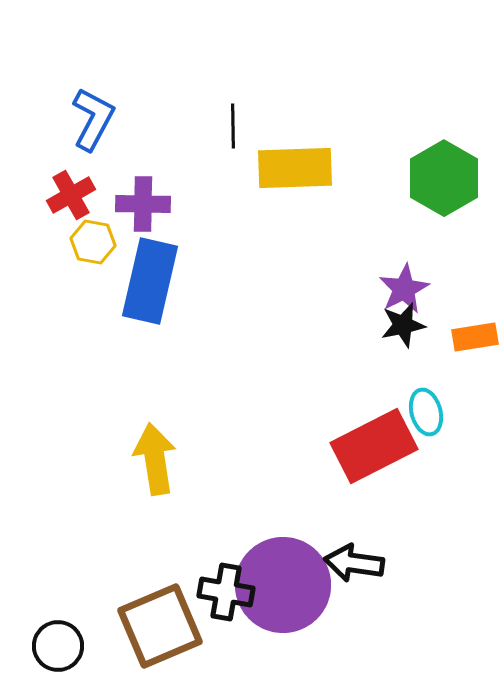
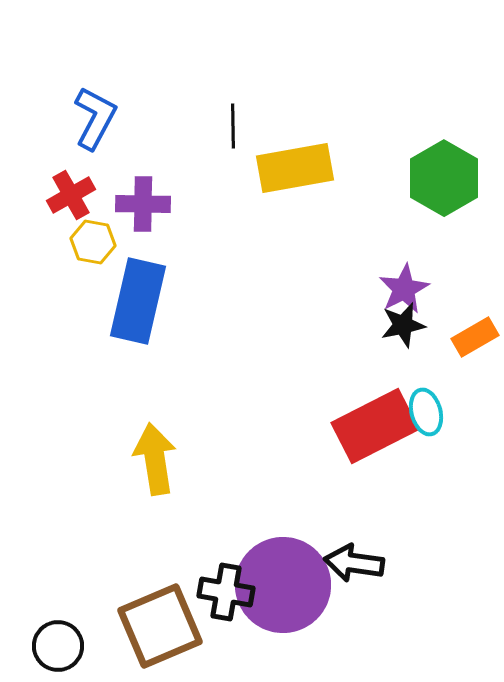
blue L-shape: moved 2 px right, 1 px up
yellow rectangle: rotated 8 degrees counterclockwise
blue rectangle: moved 12 px left, 20 px down
orange rectangle: rotated 21 degrees counterclockwise
red rectangle: moved 1 px right, 20 px up
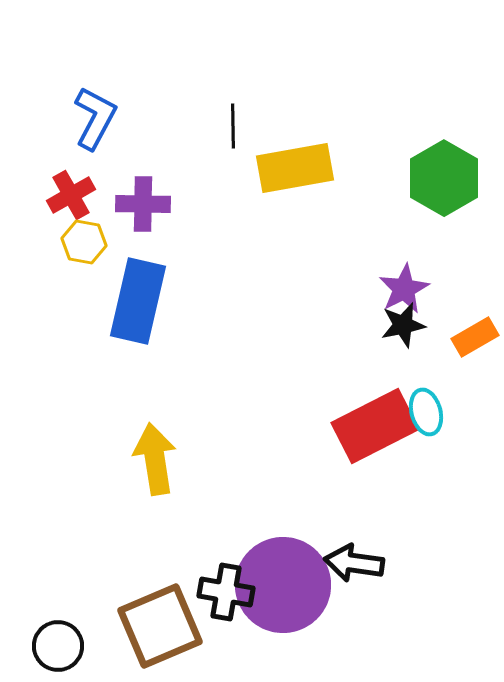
yellow hexagon: moved 9 px left
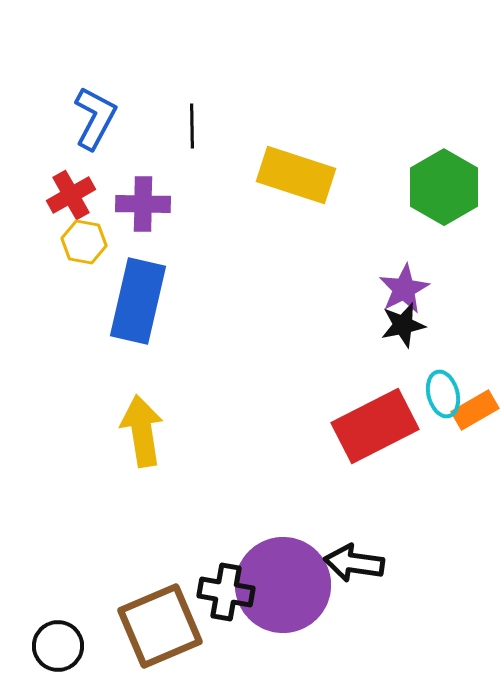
black line: moved 41 px left
yellow rectangle: moved 1 px right, 7 px down; rotated 28 degrees clockwise
green hexagon: moved 9 px down
orange rectangle: moved 73 px down
cyan ellipse: moved 17 px right, 18 px up
yellow arrow: moved 13 px left, 28 px up
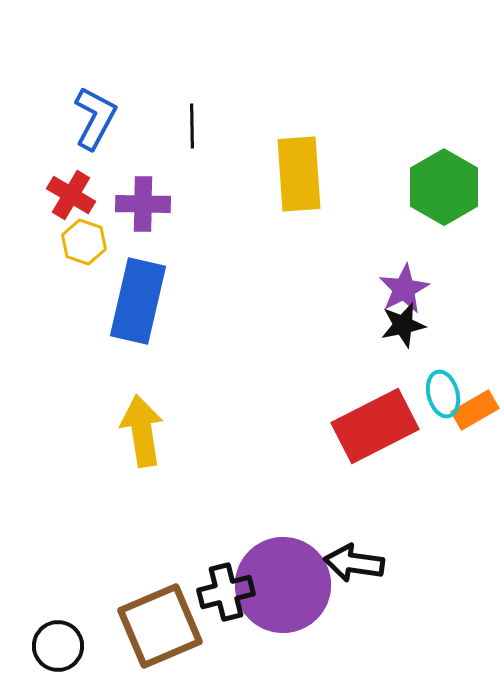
yellow rectangle: moved 3 px right, 1 px up; rotated 68 degrees clockwise
red cross: rotated 30 degrees counterclockwise
yellow hexagon: rotated 9 degrees clockwise
black cross: rotated 24 degrees counterclockwise
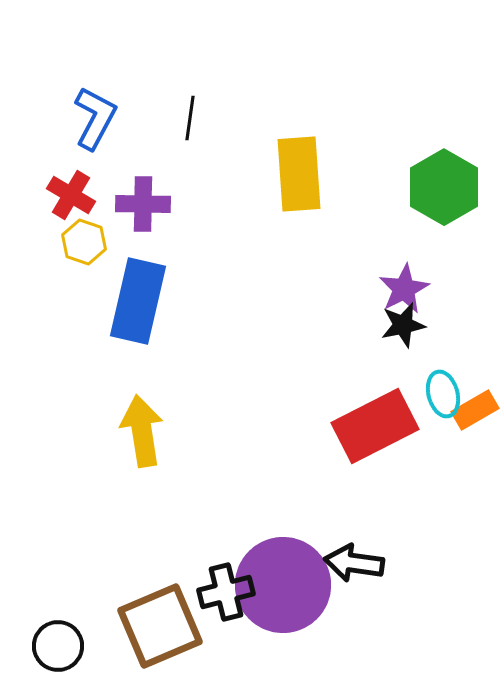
black line: moved 2 px left, 8 px up; rotated 9 degrees clockwise
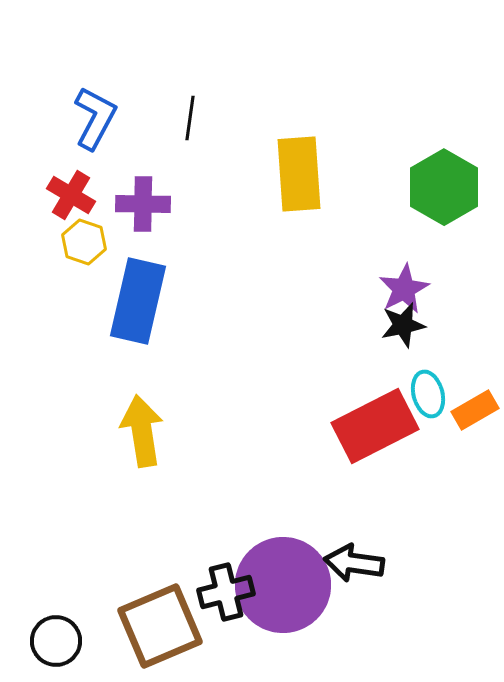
cyan ellipse: moved 15 px left
black circle: moved 2 px left, 5 px up
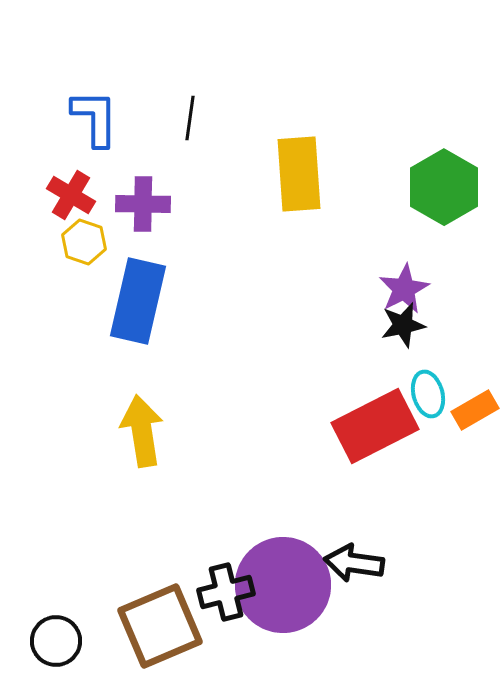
blue L-shape: rotated 28 degrees counterclockwise
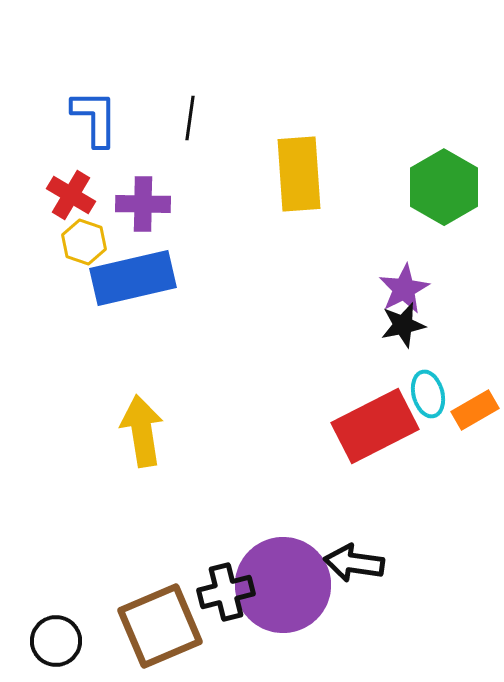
blue rectangle: moved 5 px left, 23 px up; rotated 64 degrees clockwise
